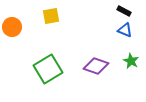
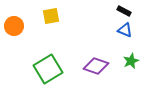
orange circle: moved 2 px right, 1 px up
green star: rotated 21 degrees clockwise
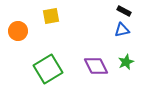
orange circle: moved 4 px right, 5 px down
blue triangle: moved 3 px left; rotated 35 degrees counterclockwise
green star: moved 5 px left, 1 px down
purple diamond: rotated 45 degrees clockwise
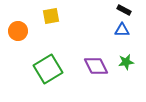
black rectangle: moved 1 px up
blue triangle: rotated 14 degrees clockwise
green star: rotated 14 degrees clockwise
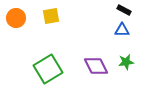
orange circle: moved 2 px left, 13 px up
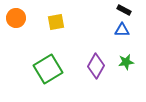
yellow square: moved 5 px right, 6 px down
purple diamond: rotated 55 degrees clockwise
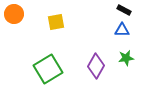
orange circle: moved 2 px left, 4 px up
green star: moved 4 px up
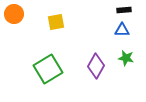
black rectangle: rotated 32 degrees counterclockwise
green star: rotated 21 degrees clockwise
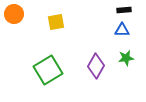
green star: rotated 21 degrees counterclockwise
green square: moved 1 px down
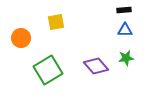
orange circle: moved 7 px right, 24 px down
blue triangle: moved 3 px right
purple diamond: rotated 70 degrees counterclockwise
